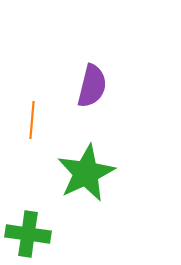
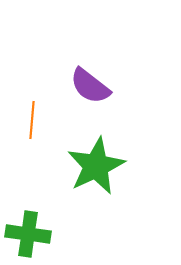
purple semicircle: moved 2 px left; rotated 114 degrees clockwise
green star: moved 10 px right, 7 px up
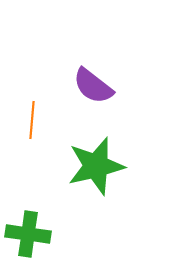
purple semicircle: moved 3 px right
green star: rotated 12 degrees clockwise
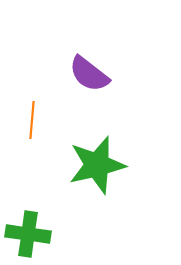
purple semicircle: moved 4 px left, 12 px up
green star: moved 1 px right, 1 px up
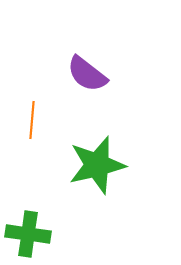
purple semicircle: moved 2 px left
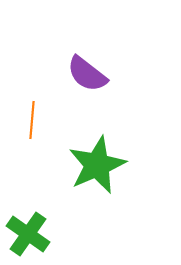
green star: rotated 10 degrees counterclockwise
green cross: rotated 27 degrees clockwise
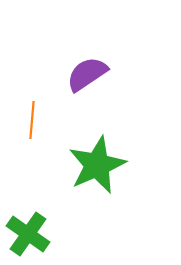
purple semicircle: rotated 108 degrees clockwise
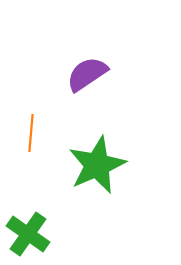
orange line: moved 1 px left, 13 px down
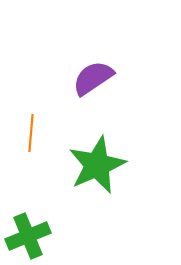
purple semicircle: moved 6 px right, 4 px down
green cross: moved 2 px down; rotated 33 degrees clockwise
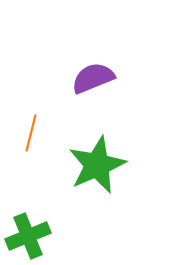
purple semicircle: rotated 12 degrees clockwise
orange line: rotated 9 degrees clockwise
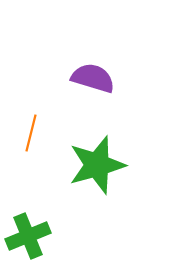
purple semicircle: rotated 39 degrees clockwise
green star: rotated 8 degrees clockwise
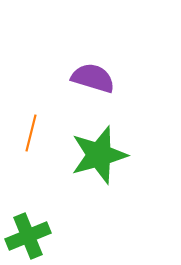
green star: moved 2 px right, 10 px up
